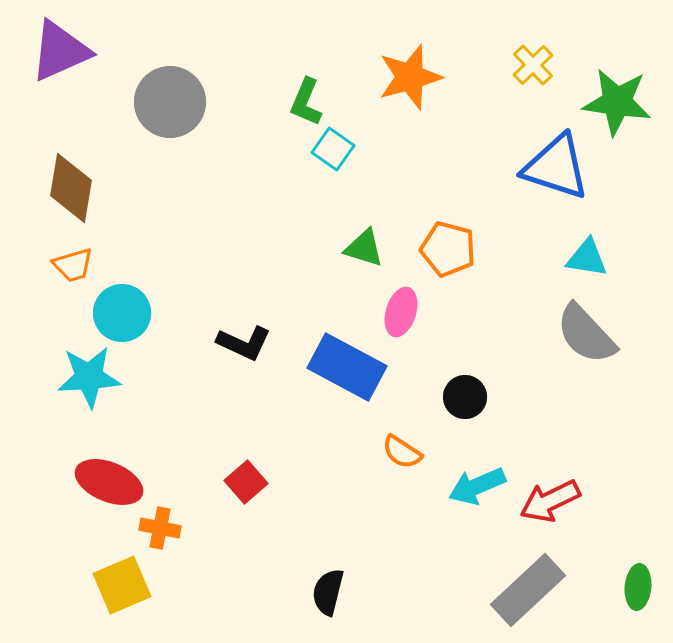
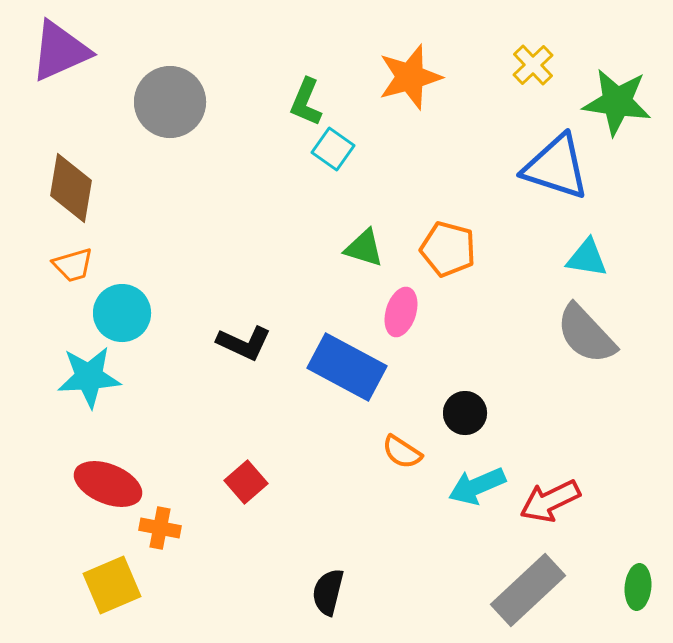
black circle: moved 16 px down
red ellipse: moved 1 px left, 2 px down
yellow square: moved 10 px left
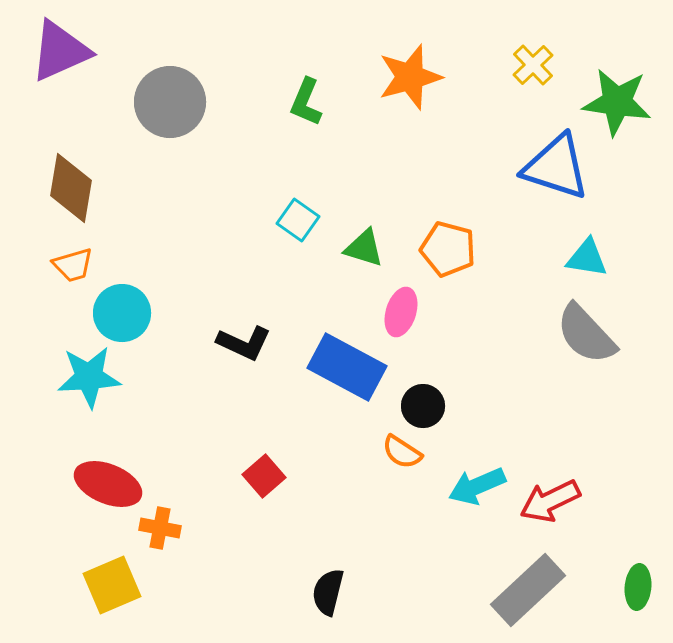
cyan square: moved 35 px left, 71 px down
black circle: moved 42 px left, 7 px up
red square: moved 18 px right, 6 px up
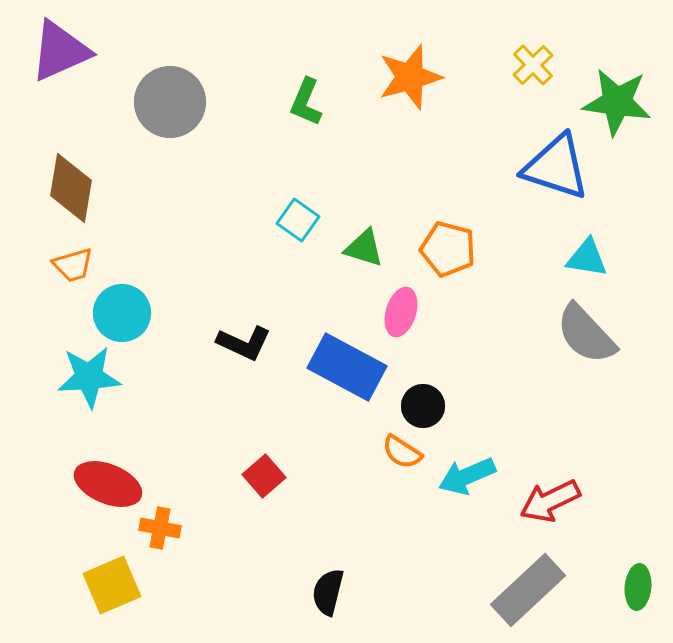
cyan arrow: moved 10 px left, 10 px up
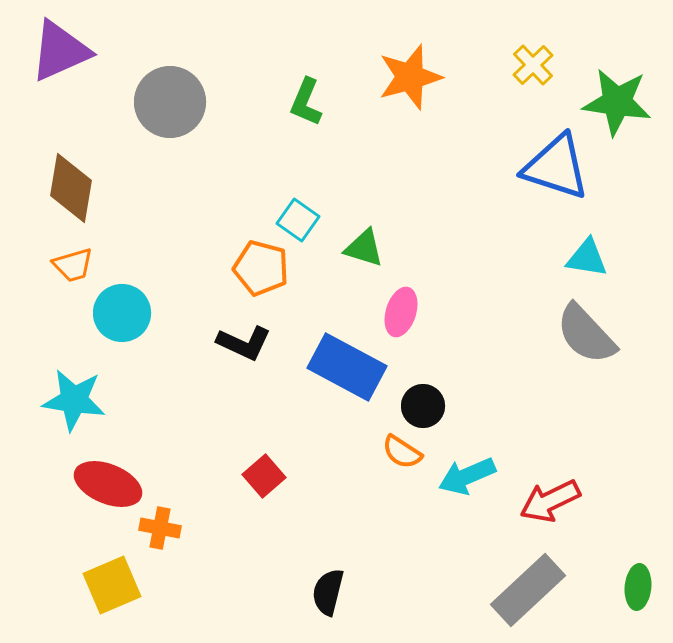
orange pentagon: moved 187 px left, 19 px down
cyan star: moved 15 px left, 23 px down; rotated 12 degrees clockwise
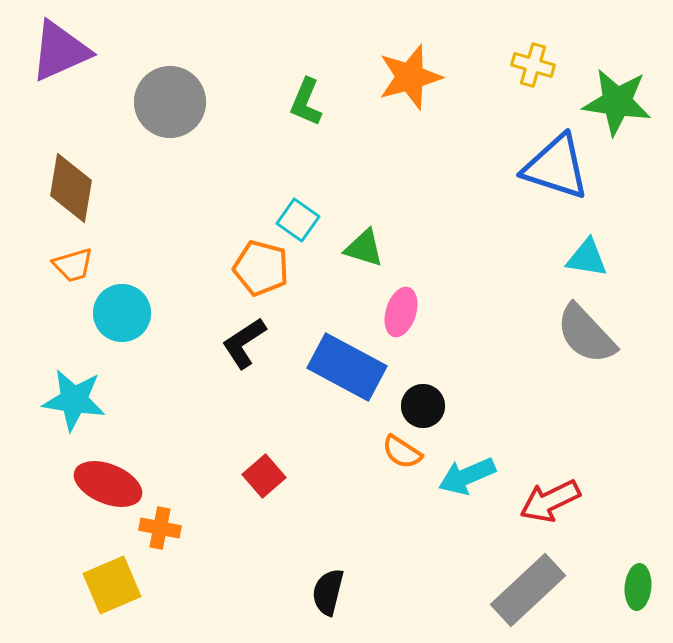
yellow cross: rotated 30 degrees counterclockwise
black L-shape: rotated 122 degrees clockwise
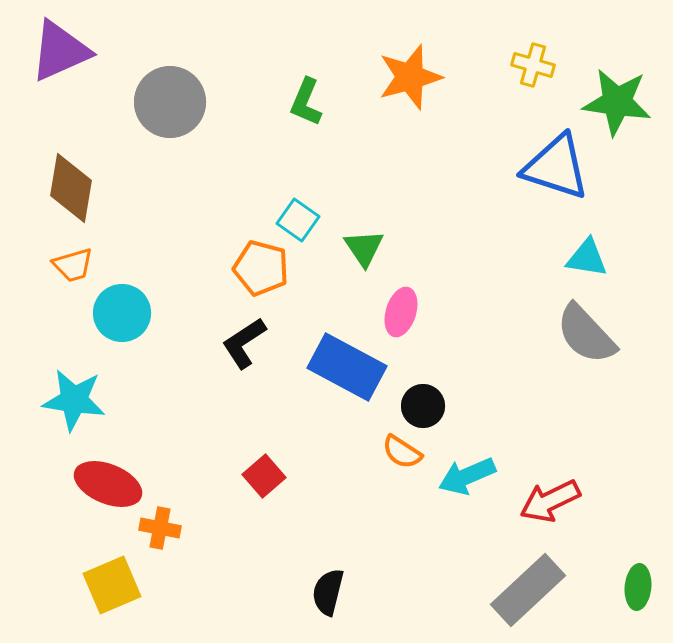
green triangle: rotated 39 degrees clockwise
